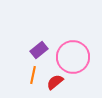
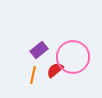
red semicircle: moved 12 px up
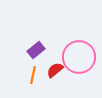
purple rectangle: moved 3 px left
pink circle: moved 6 px right
